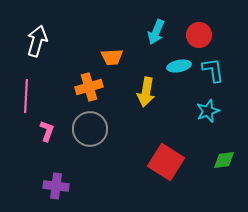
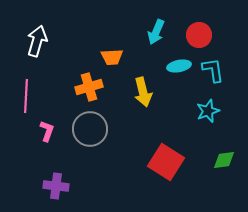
yellow arrow: moved 3 px left; rotated 24 degrees counterclockwise
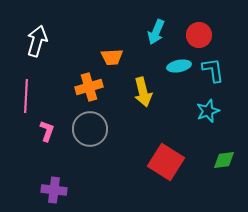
purple cross: moved 2 px left, 4 px down
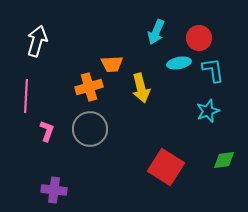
red circle: moved 3 px down
orange trapezoid: moved 7 px down
cyan ellipse: moved 3 px up
yellow arrow: moved 2 px left, 4 px up
red square: moved 5 px down
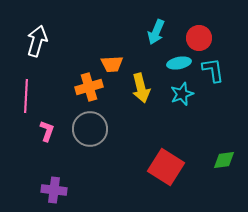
cyan star: moved 26 px left, 17 px up
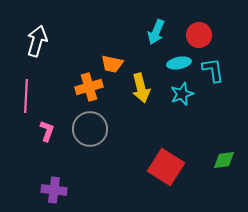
red circle: moved 3 px up
orange trapezoid: rotated 15 degrees clockwise
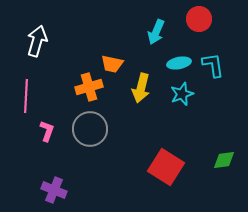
red circle: moved 16 px up
cyan L-shape: moved 5 px up
yellow arrow: rotated 28 degrees clockwise
purple cross: rotated 15 degrees clockwise
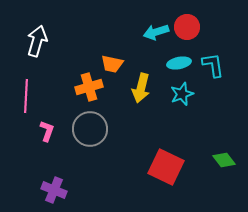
red circle: moved 12 px left, 8 px down
cyan arrow: rotated 50 degrees clockwise
green diamond: rotated 60 degrees clockwise
red square: rotated 6 degrees counterclockwise
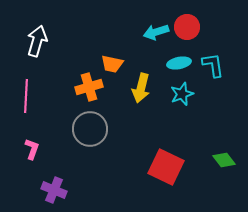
pink L-shape: moved 15 px left, 18 px down
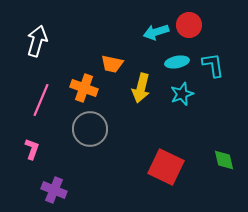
red circle: moved 2 px right, 2 px up
cyan ellipse: moved 2 px left, 1 px up
orange cross: moved 5 px left, 1 px down; rotated 36 degrees clockwise
pink line: moved 15 px right, 4 px down; rotated 20 degrees clockwise
green diamond: rotated 25 degrees clockwise
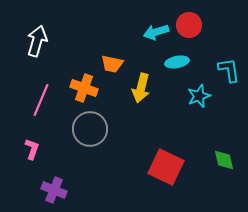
cyan L-shape: moved 16 px right, 5 px down
cyan star: moved 17 px right, 2 px down
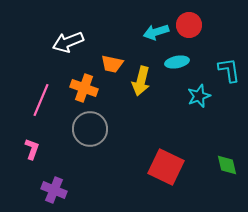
white arrow: moved 31 px right, 1 px down; rotated 128 degrees counterclockwise
yellow arrow: moved 7 px up
green diamond: moved 3 px right, 5 px down
